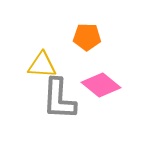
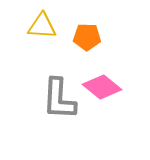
yellow triangle: moved 39 px up
pink diamond: moved 1 px right, 2 px down
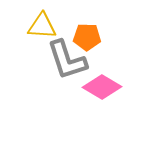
pink diamond: rotated 9 degrees counterclockwise
gray L-shape: moved 8 px right, 39 px up; rotated 21 degrees counterclockwise
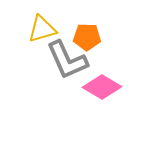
yellow triangle: moved 3 px down; rotated 20 degrees counterclockwise
gray L-shape: rotated 6 degrees counterclockwise
